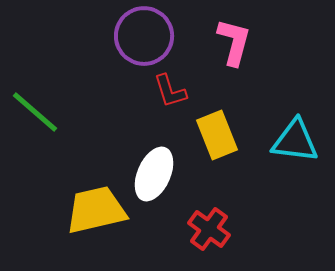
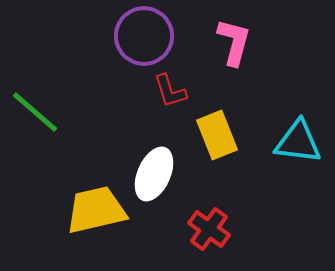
cyan triangle: moved 3 px right, 1 px down
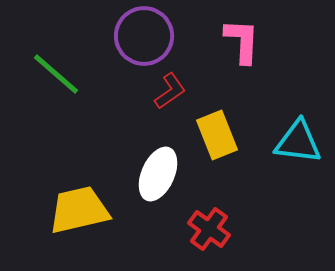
pink L-shape: moved 8 px right, 1 px up; rotated 12 degrees counterclockwise
red L-shape: rotated 108 degrees counterclockwise
green line: moved 21 px right, 38 px up
white ellipse: moved 4 px right
yellow trapezoid: moved 17 px left
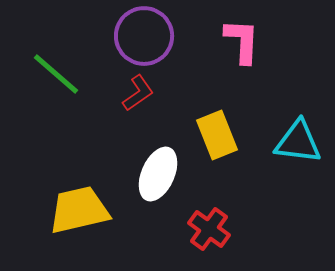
red L-shape: moved 32 px left, 2 px down
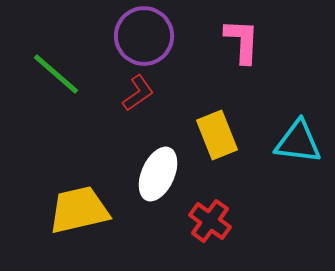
red cross: moved 1 px right, 8 px up
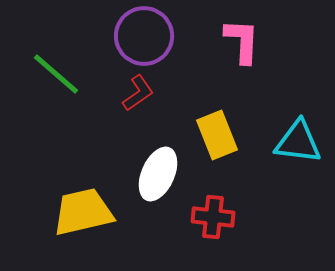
yellow trapezoid: moved 4 px right, 2 px down
red cross: moved 3 px right, 4 px up; rotated 30 degrees counterclockwise
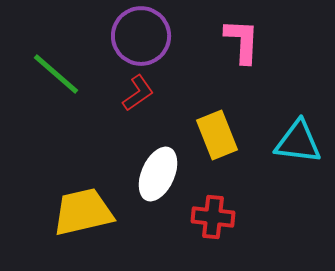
purple circle: moved 3 px left
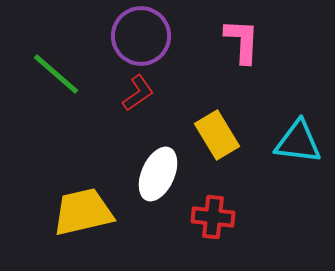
yellow rectangle: rotated 9 degrees counterclockwise
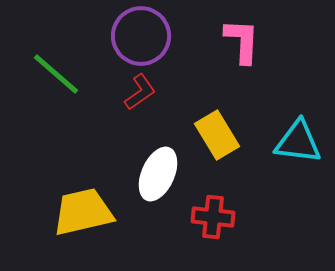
red L-shape: moved 2 px right, 1 px up
